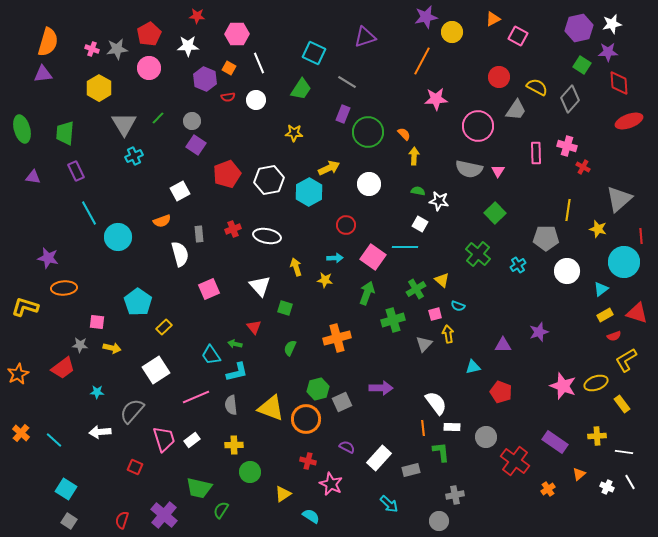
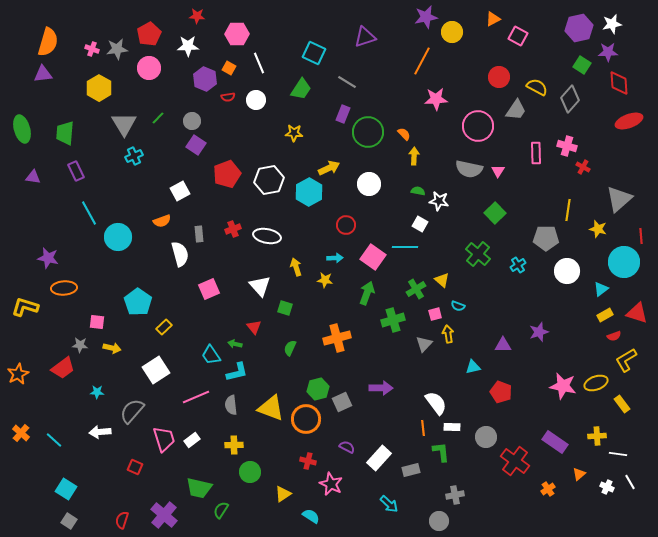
pink star at (563, 386): rotated 8 degrees counterclockwise
white line at (624, 452): moved 6 px left, 2 px down
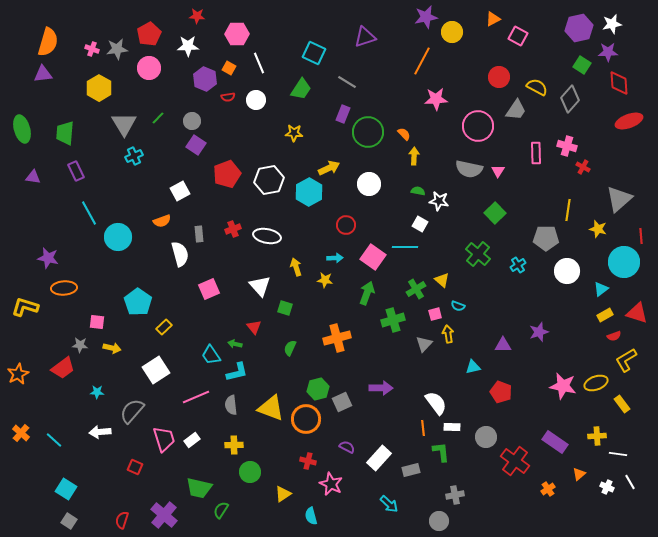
cyan semicircle at (311, 516): rotated 138 degrees counterclockwise
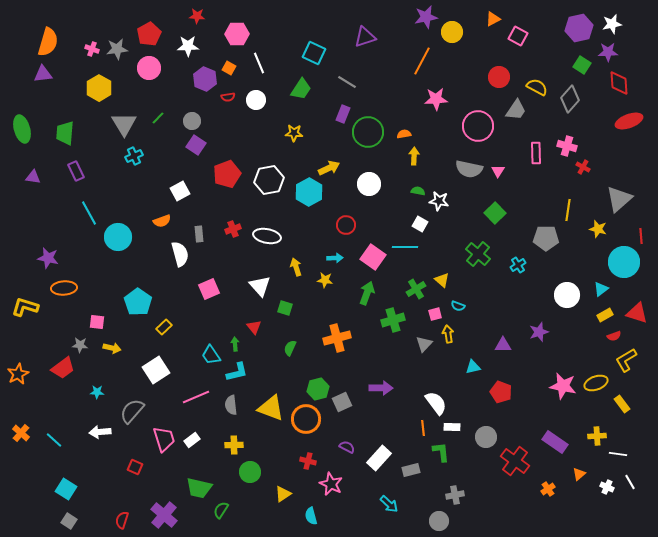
orange semicircle at (404, 134): rotated 56 degrees counterclockwise
white circle at (567, 271): moved 24 px down
green arrow at (235, 344): rotated 72 degrees clockwise
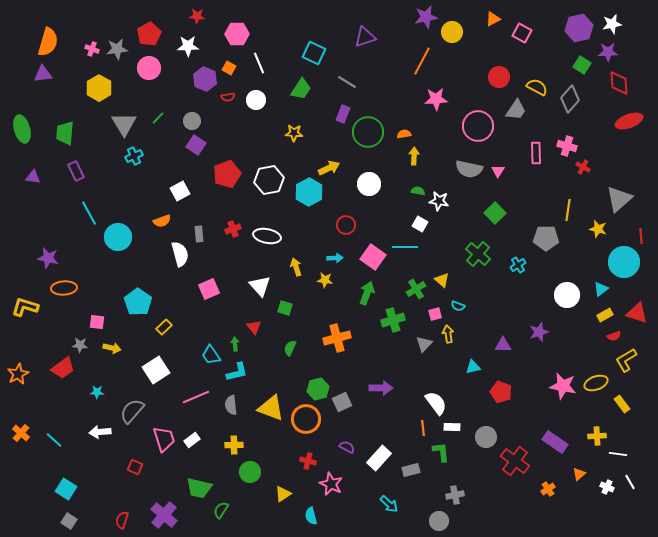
pink square at (518, 36): moved 4 px right, 3 px up
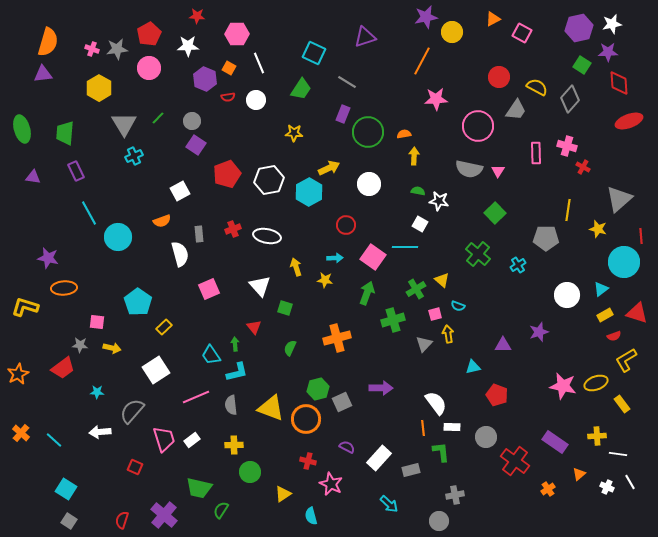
red pentagon at (501, 392): moved 4 px left, 3 px down
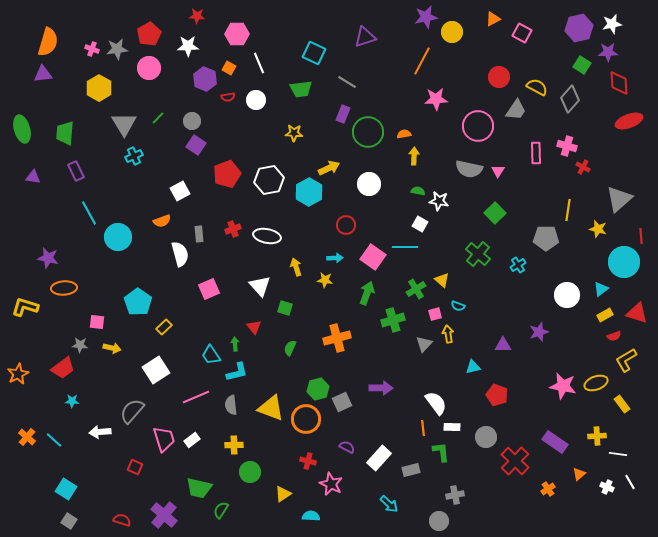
green trapezoid at (301, 89): rotated 50 degrees clockwise
cyan star at (97, 392): moved 25 px left, 9 px down
orange cross at (21, 433): moved 6 px right, 4 px down
red cross at (515, 461): rotated 8 degrees clockwise
cyan semicircle at (311, 516): rotated 108 degrees clockwise
red semicircle at (122, 520): rotated 90 degrees clockwise
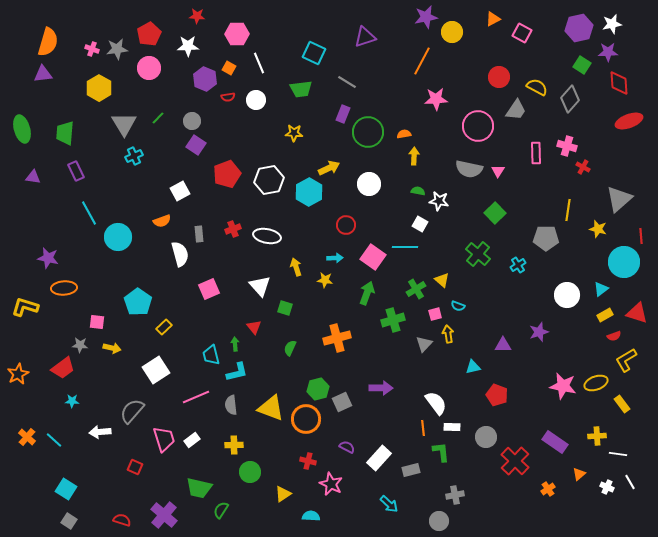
cyan trapezoid at (211, 355): rotated 20 degrees clockwise
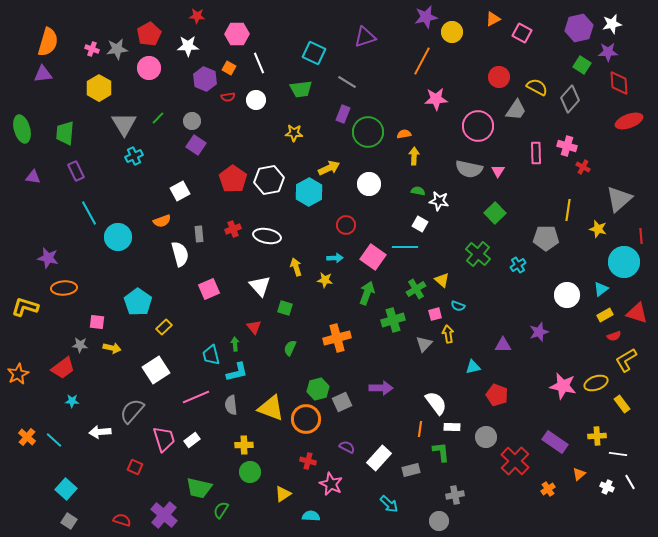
red pentagon at (227, 174): moved 6 px right, 5 px down; rotated 16 degrees counterclockwise
orange line at (423, 428): moved 3 px left, 1 px down; rotated 14 degrees clockwise
yellow cross at (234, 445): moved 10 px right
cyan square at (66, 489): rotated 10 degrees clockwise
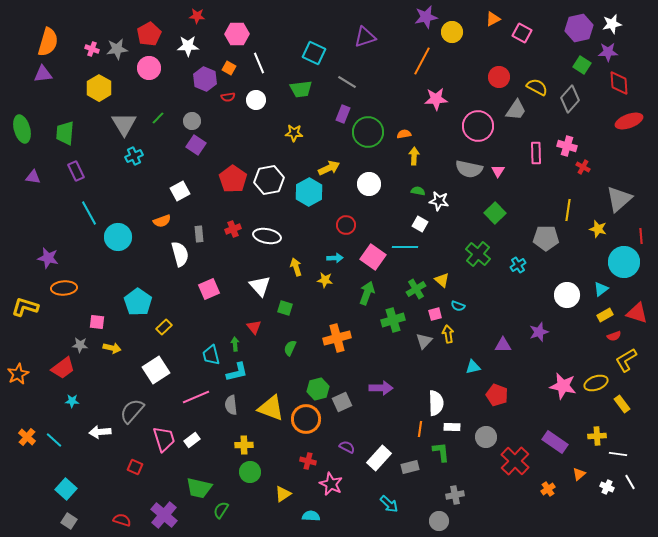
gray triangle at (424, 344): moved 3 px up
white semicircle at (436, 403): rotated 35 degrees clockwise
gray rectangle at (411, 470): moved 1 px left, 3 px up
